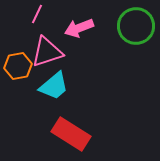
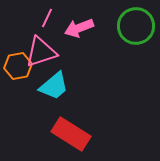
pink line: moved 10 px right, 4 px down
pink triangle: moved 6 px left
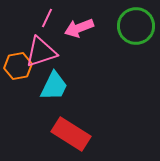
cyan trapezoid: rotated 24 degrees counterclockwise
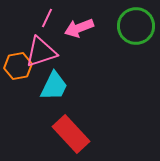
red rectangle: rotated 15 degrees clockwise
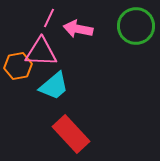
pink line: moved 2 px right
pink arrow: moved 1 px left, 1 px down; rotated 32 degrees clockwise
pink triangle: rotated 20 degrees clockwise
cyan trapezoid: rotated 24 degrees clockwise
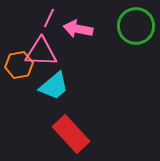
orange hexagon: moved 1 px right, 1 px up
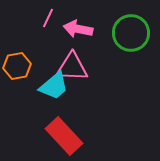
pink line: moved 1 px left
green circle: moved 5 px left, 7 px down
pink triangle: moved 31 px right, 15 px down
orange hexagon: moved 2 px left, 1 px down
red rectangle: moved 7 px left, 2 px down
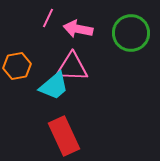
red rectangle: rotated 18 degrees clockwise
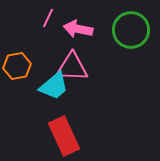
green circle: moved 3 px up
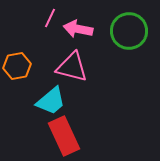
pink line: moved 2 px right
green circle: moved 2 px left, 1 px down
pink triangle: rotated 12 degrees clockwise
cyan trapezoid: moved 3 px left, 15 px down
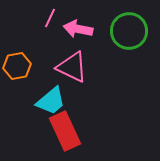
pink triangle: rotated 12 degrees clockwise
red rectangle: moved 1 px right, 5 px up
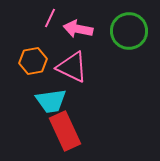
orange hexagon: moved 16 px right, 5 px up
cyan trapezoid: rotated 32 degrees clockwise
